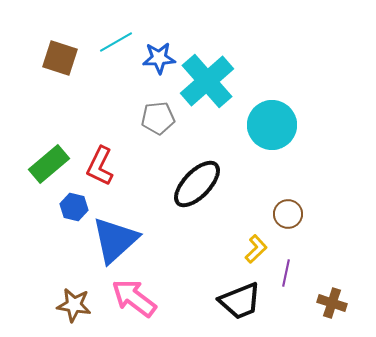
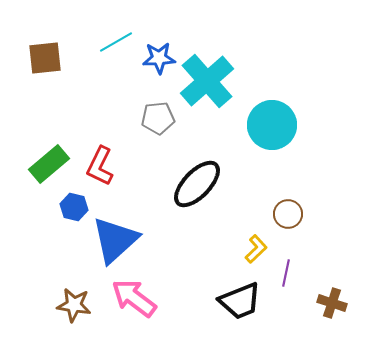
brown square: moved 15 px left; rotated 24 degrees counterclockwise
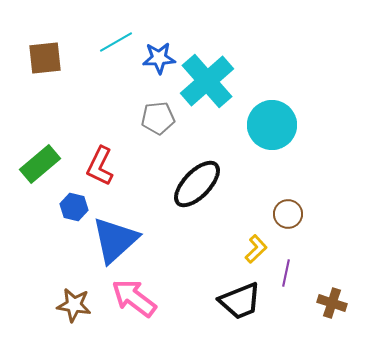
green rectangle: moved 9 px left
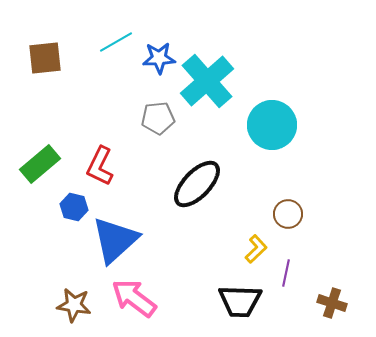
black trapezoid: rotated 24 degrees clockwise
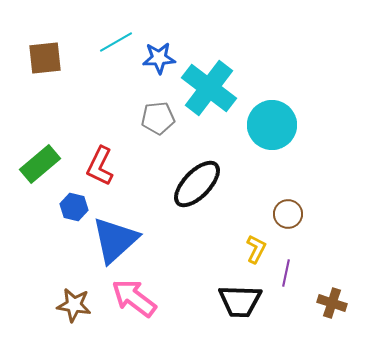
cyan cross: moved 2 px right, 7 px down; rotated 12 degrees counterclockwise
yellow L-shape: rotated 20 degrees counterclockwise
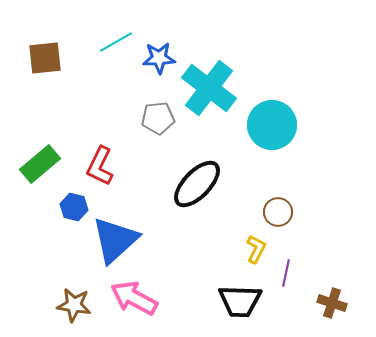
brown circle: moved 10 px left, 2 px up
pink arrow: rotated 9 degrees counterclockwise
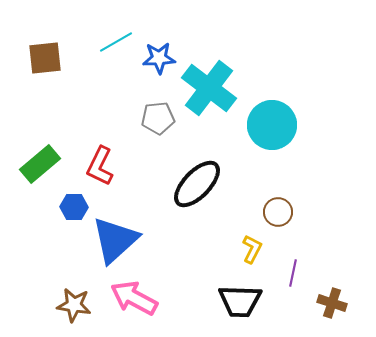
blue hexagon: rotated 12 degrees counterclockwise
yellow L-shape: moved 4 px left
purple line: moved 7 px right
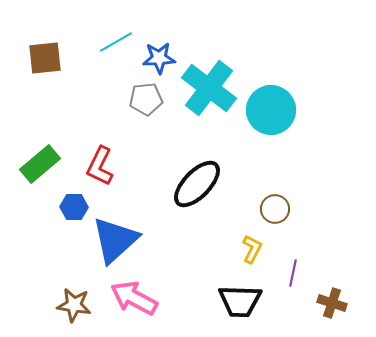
gray pentagon: moved 12 px left, 19 px up
cyan circle: moved 1 px left, 15 px up
brown circle: moved 3 px left, 3 px up
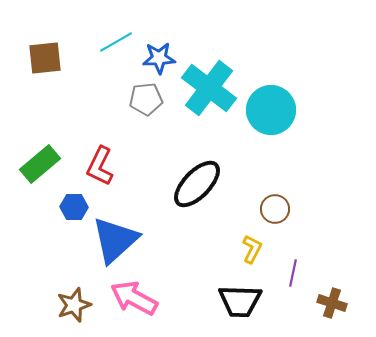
brown star: rotated 28 degrees counterclockwise
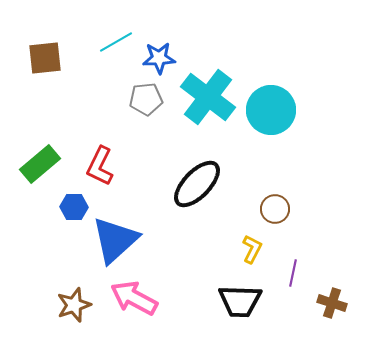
cyan cross: moved 1 px left, 9 px down
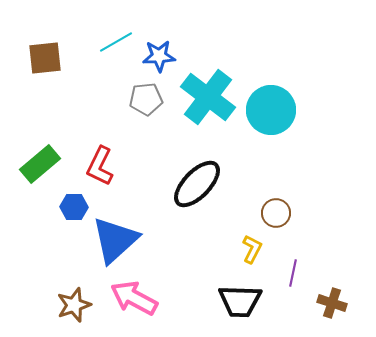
blue star: moved 2 px up
brown circle: moved 1 px right, 4 px down
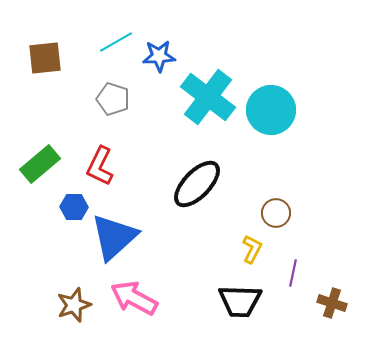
gray pentagon: moved 33 px left; rotated 24 degrees clockwise
blue triangle: moved 1 px left, 3 px up
